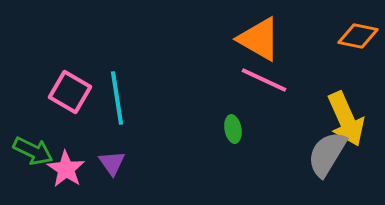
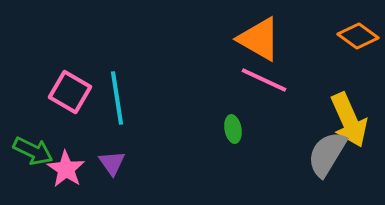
orange diamond: rotated 24 degrees clockwise
yellow arrow: moved 3 px right, 1 px down
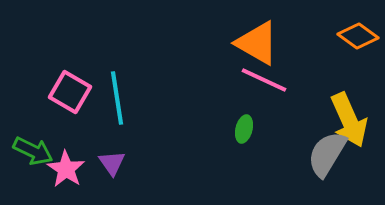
orange triangle: moved 2 px left, 4 px down
green ellipse: moved 11 px right; rotated 24 degrees clockwise
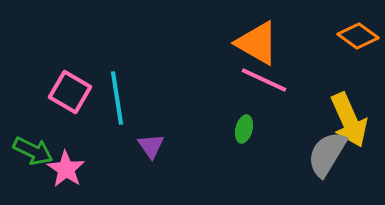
purple triangle: moved 39 px right, 17 px up
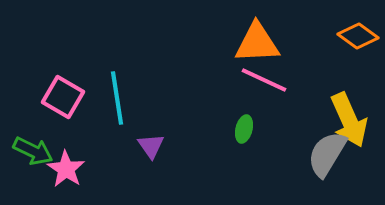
orange triangle: rotated 33 degrees counterclockwise
pink square: moved 7 px left, 5 px down
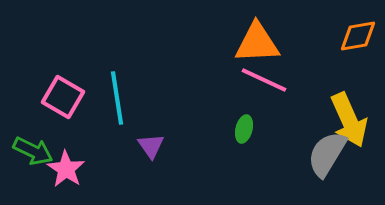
orange diamond: rotated 45 degrees counterclockwise
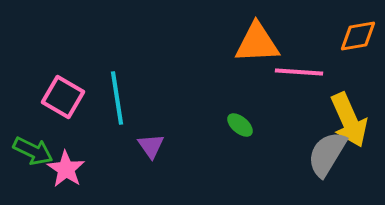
pink line: moved 35 px right, 8 px up; rotated 21 degrees counterclockwise
green ellipse: moved 4 px left, 4 px up; rotated 64 degrees counterclockwise
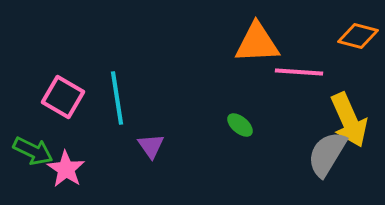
orange diamond: rotated 24 degrees clockwise
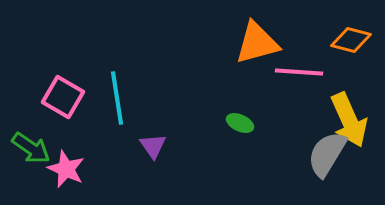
orange diamond: moved 7 px left, 4 px down
orange triangle: rotated 12 degrees counterclockwise
green ellipse: moved 2 px up; rotated 16 degrees counterclockwise
purple triangle: moved 2 px right
green arrow: moved 2 px left, 3 px up; rotated 9 degrees clockwise
pink star: rotated 9 degrees counterclockwise
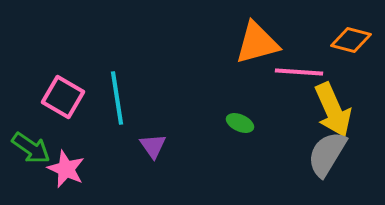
yellow arrow: moved 16 px left, 10 px up
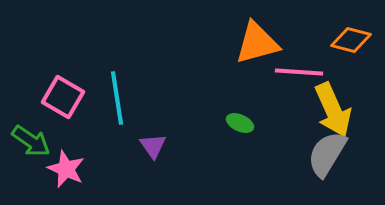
green arrow: moved 7 px up
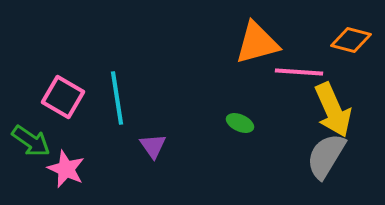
gray semicircle: moved 1 px left, 2 px down
